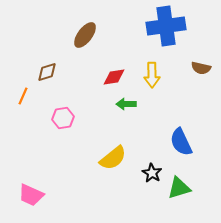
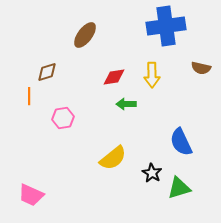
orange line: moved 6 px right; rotated 24 degrees counterclockwise
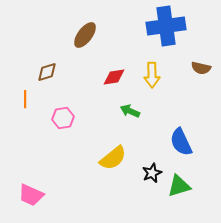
orange line: moved 4 px left, 3 px down
green arrow: moved 4 px right, 7 px down; rotated 24 degrees clockwise
black star: rotated 18 degrees clockwise
green triangle: moved 2 px up
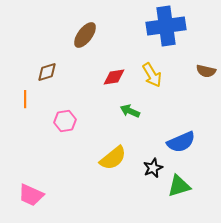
brown semicircle: moved 5 px right, 3 px down
yellow arrow: rotated 30 degrees counterclockwise
pink hexagon: moved 2 px right, 3 px down
blue semicircle: rotated 88 degrees counterclockwise
black star: moved 1 px right, 5 px up
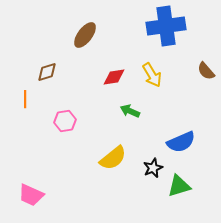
brown semicircle: rotated 36 degrees clockwise
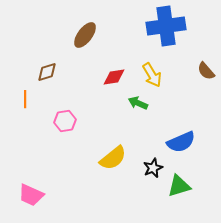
green arrow: moved 8 px right, 8 px up
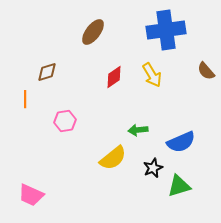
blue cross: moved 4 px down
brown ellipse: moved 8 px right, 3 px up
red diamond: rotated 25 degrees counterclockwise
green arrow: moved 27 px down; rotated 30 degrees counterclockwise
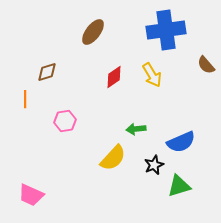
brown semicircle: moved 6 px up
green arrow: moved 2 px left, 1 px up
yellow semicircle: rotated 8 degrees counterclockwise
black star: moved 1 px right, 3 px up
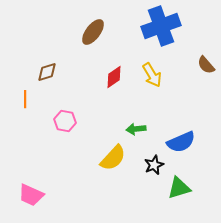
blue cross: moved 5 px left, 4 px up; rotated 12 degrees counterclockwise
pink hexagon: rotated 20 degrees clockwise
green triangle: moved 2 px down
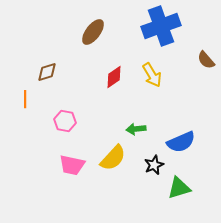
brown semicircle: moved 5 px up
pink trapezoid: moved 41 px right, 30 px up; rotated 12 degrees counterclockwise
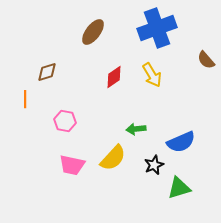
blue cross: moved 4 px left, 2 px down
